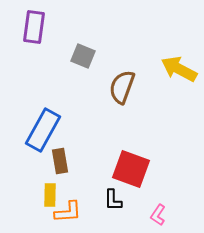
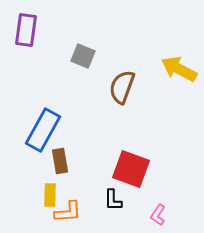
purple rectangle: moved 8 px left, 3 px down
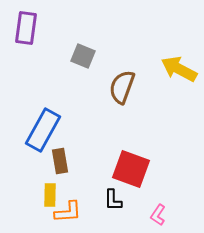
purple rectangle: moved 2 px up
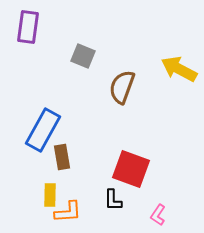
purple rectangle: moved 2 px right, 1 px up
brown rectangle: moved 2 px right, 4 px up
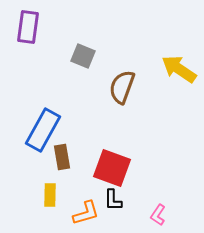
yellow arrow: rotated 6 degrees clockwise
red square: moved 19 px left, 1 px up
orange L-shape: moved 18 px right, 1 px down; rotated 12 degrees counterclockwise
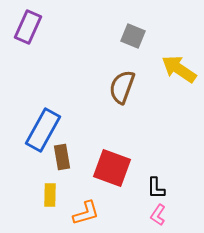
purple rectangle: rotated 16 degrees clockwise
gray square: moved 50 px right, 20 px up
black L-shape: moved 43 px right, 12 px up
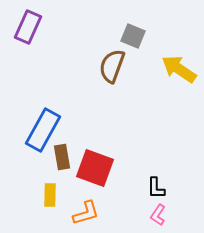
brown semicircle: moved 10 px left, 21 px up
red square: moved 17 px left
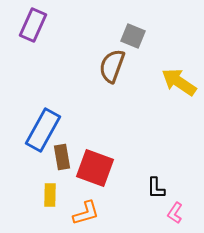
purple rectangle: moved 5 px right, 2 px up
yellow arrow: moved 13 px down
pink L-shape: moved 17 px right, 2 px up
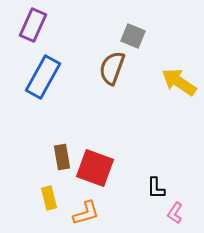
brown semicircle: moved 2 px down
blue rectangle: moved 53 px up
yellow rectangle: moved 1 px left, 3 px down; rotated 15 degrees counterclockwise
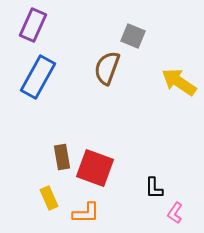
brown semicircle: moved 5 px left
blue rectangle: moved 5 px left
black L-shape: moved 2 px left
yellow rectangle: rotated 10 degrees counterclockwise
orange L-shape: rotated 16 degrees clockwise
